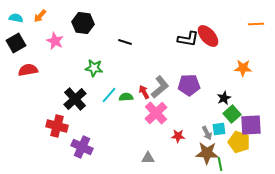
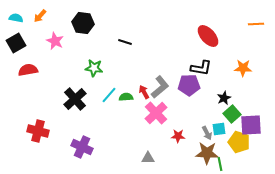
black L-shape: moved 13 px right, 29 px down
red cross: moved 19 px left, 5 px down
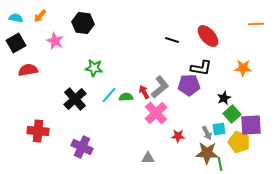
black line: moved 47 px right, 2 px up
red cross: rotated 10 degrees counterclockwise
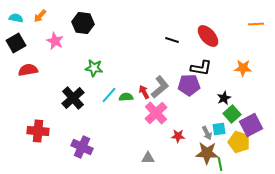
black cross: moved 2 px left, 1 px up
purple square: rotated 25 degrees counterclockwise
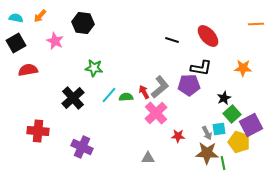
green line: moved 3 px right, 1 px up
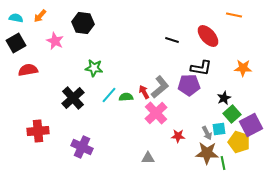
orange line: moved 22 px left, 9 px up; rotated 14 degrees clockwise
red cross: rotated 10 degrees counterclockwise
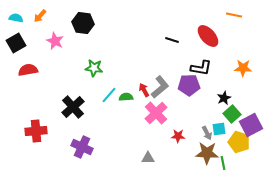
red arrow: moved 2 px up
black cross: moved 9 px down
red cross: moved 2 px left
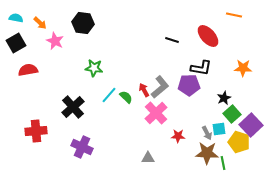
orange arrow: moved 7 px down; rotated 88 degrees counterclockwise
green semicircle: rotated 48 degrees clockwise
purple square: rotated 15 degrees counterclockwise
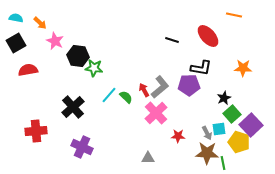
black hexagon: moved 5 px left, 33 px down
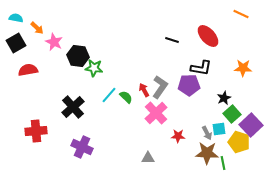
orange line: moved 7 px right, 1 px up; rotated 14 degrees clockwise
orange arrow: moved 3 px left, 5 px down
pink star: moved 1 px left, 1 px down
gray L-shape: rotated 15 degrees counterclockwise
